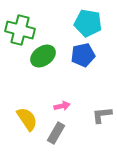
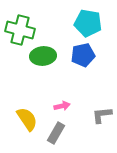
green ellipse: rotated 30 degrees clockwise
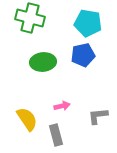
green cross: moved 10 px right, 12 px up
green ellipse: moved 6 px down
gray L-shape: moved 4 px left, 1 px down
gray rectangle: moved 2 px down; rotated 45 degrees counterclockwise
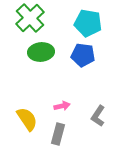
green cross: rotated 32 degrees clockwise
blue pentagon: rotated 20 degrees clockwise
green ellipse: moved 2 px left, 10 px up
gray L-shape: rotated 50 degrees counterclockwise
gray rectangle: moved 2 px right, 1 px up; rotated 30 degrees clockwise
